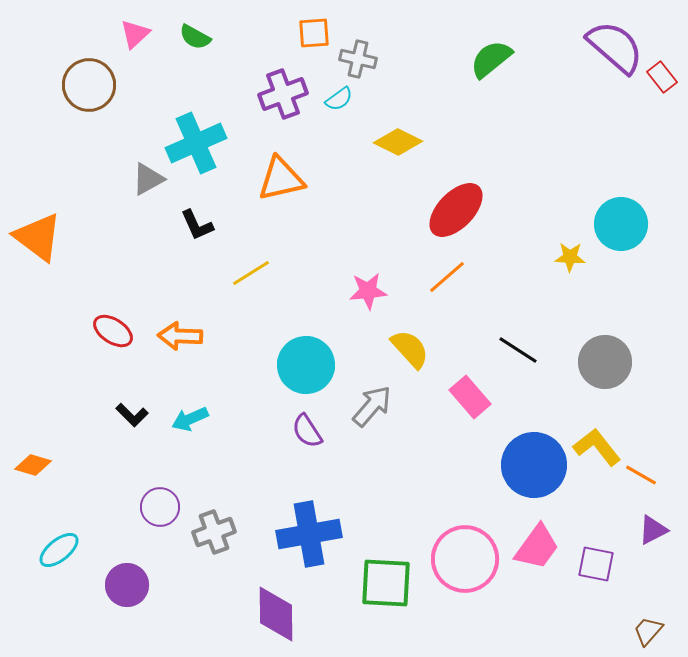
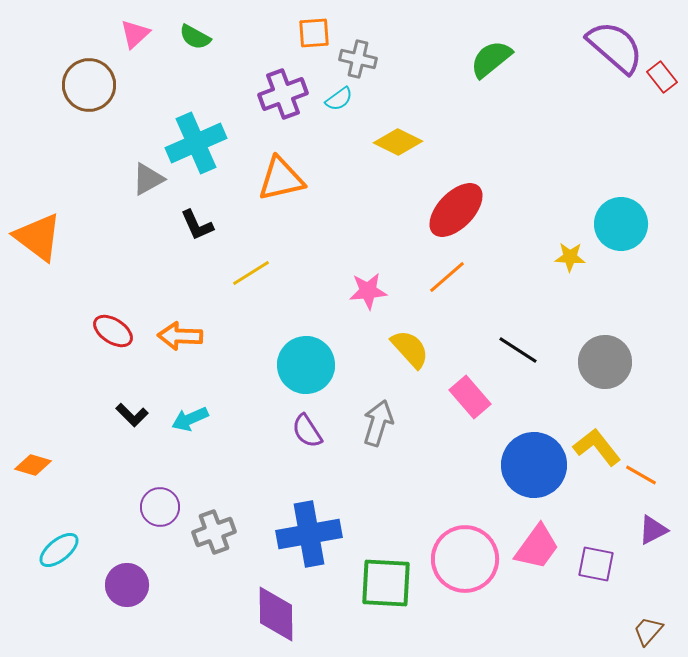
gray arrow at (372, 406): moved 6 px right, 17 px down; rotated 24 degrees counterclockwise
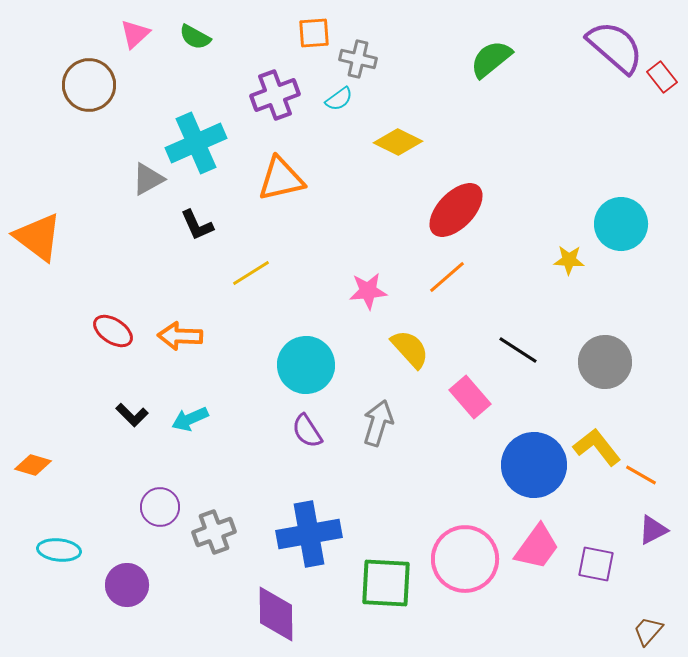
purple cross at (283, 94): moved 8 px left, 1 px down
yellow star at (570, 257): moved 1 px left, 3 px down
cyan ellipse at (59, 550): rotated 45 degrees clockwise
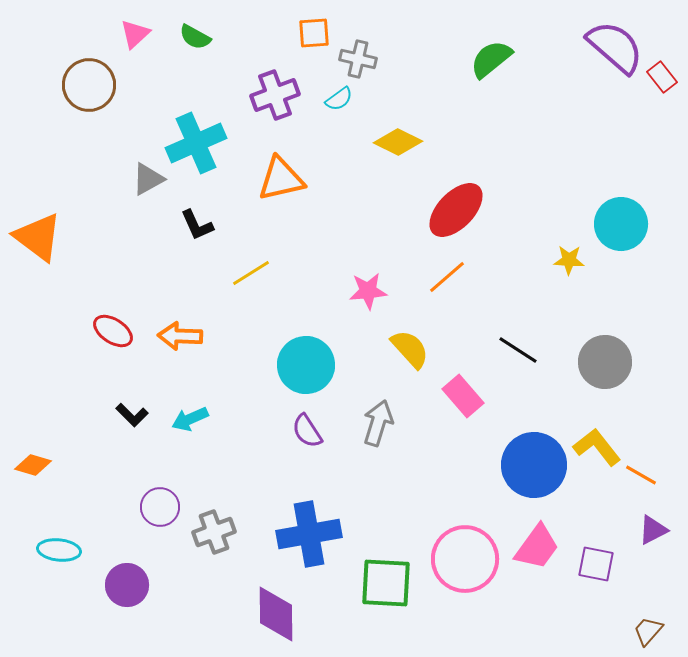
pink rectangle at (470, 397): moved 7 px left, 1 px up
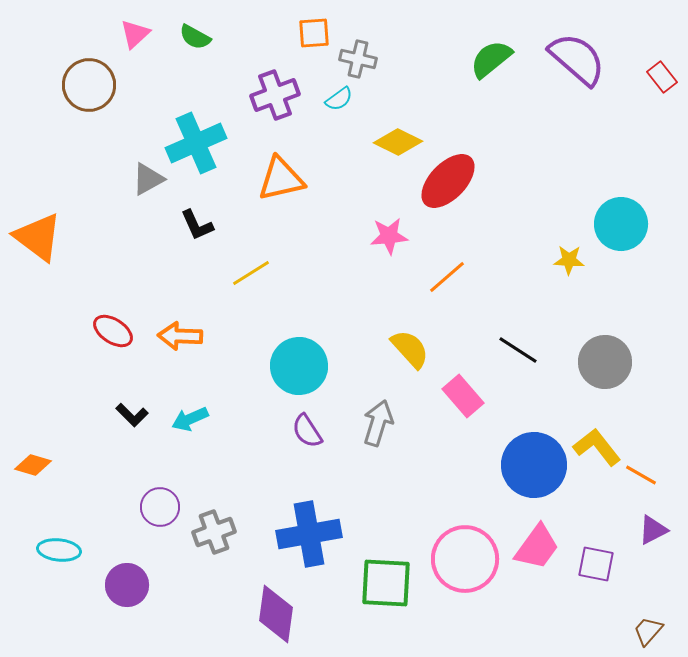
purple semicircle at (615, 47): moved 38 px left, 12 px down
red ellipse at (456, 210): moved 8 px left, 29 px up
pink star at (368, 291): moved 21 px right, 55 px up
cyan circle at (306, 365): moved 7 px left, 1 px down
purple diamond at (276, 614): rotated 8 degrees clockwise
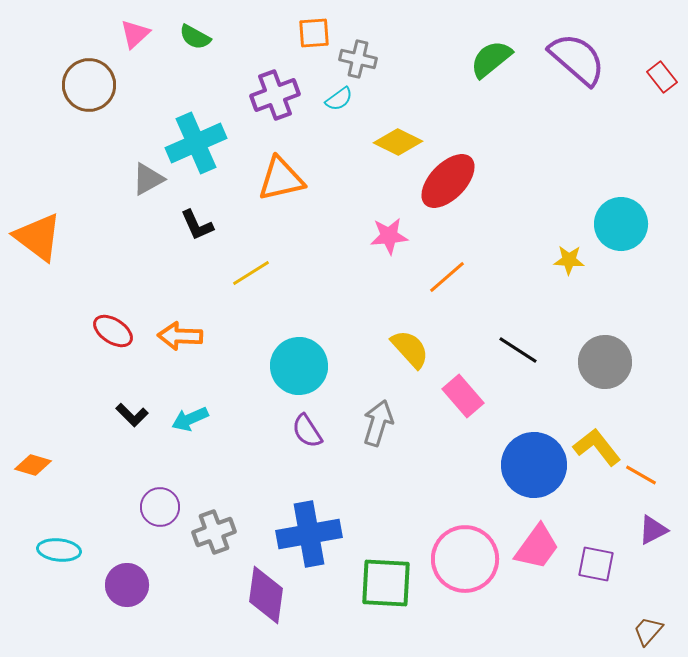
purple diamond at (276, 614): moved 10 px left, 19 px up
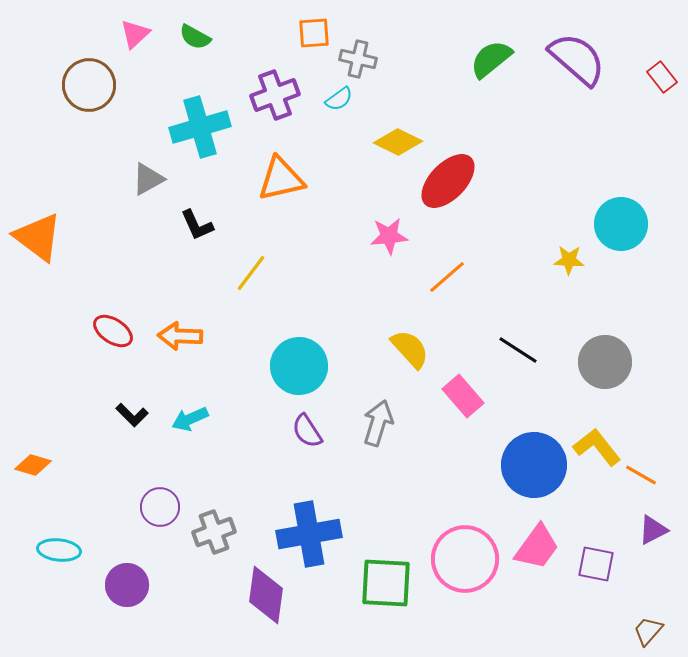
cyan cross at (196, 143): moved 4 px right, 16 px up; rotated 8 degrees clockwise
yellow line at (251, 273): rotated 21 degrees counterclockwise
